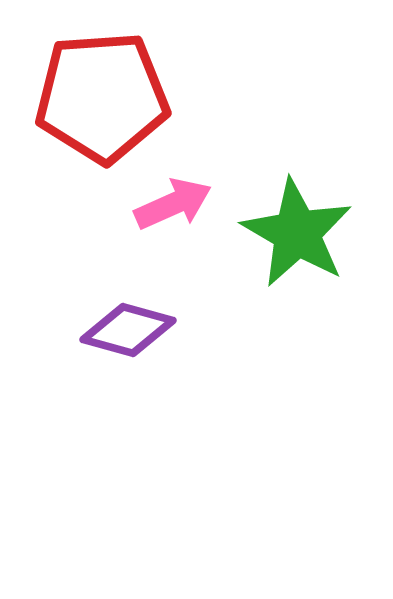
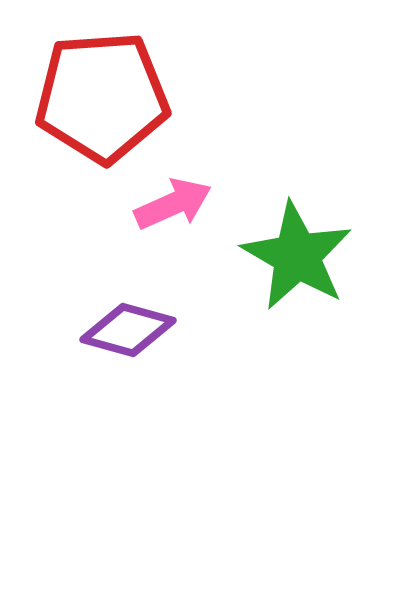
green star: moved 23 px down
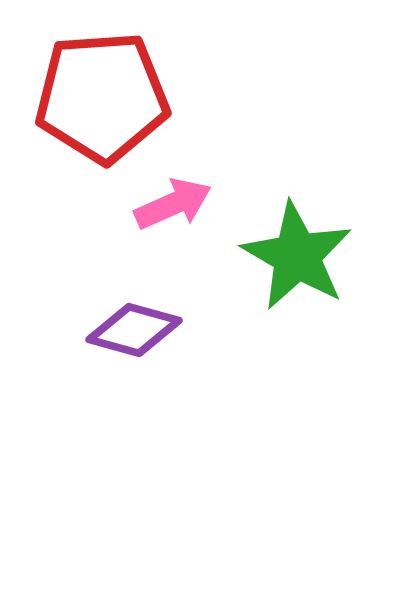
purple diamond: moved 6 px right
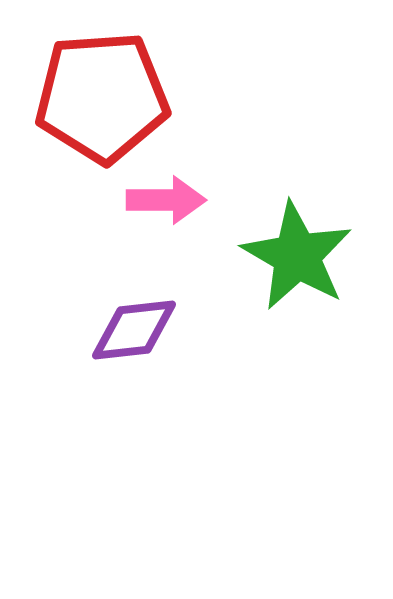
pink arrow: moved 7 px left, 4 px up; rotated 24 degrees clockwise
purple diamond: rotated 22 degrees counterclockwise
